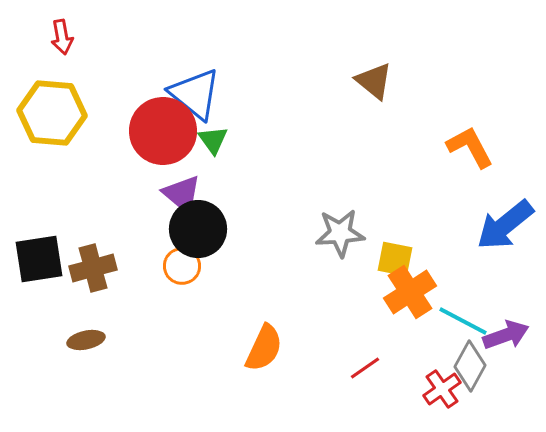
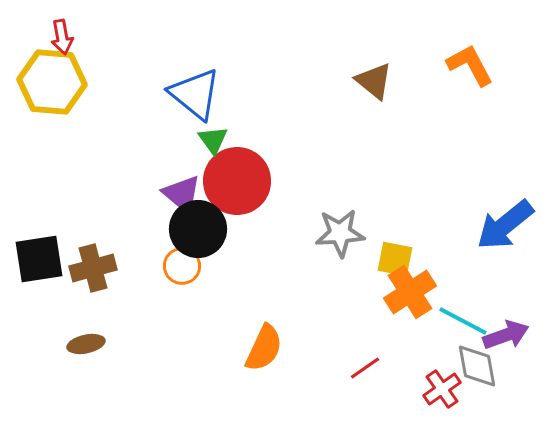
yellow hexagon: moved 31 px up
red circle: moved 74 px right, 50 px down
orange L-shape: moved 82 px up
brown ellipse: moved 4 px down
gray diamond: moved 7 px right; rotated 39 degrees counterclockwise
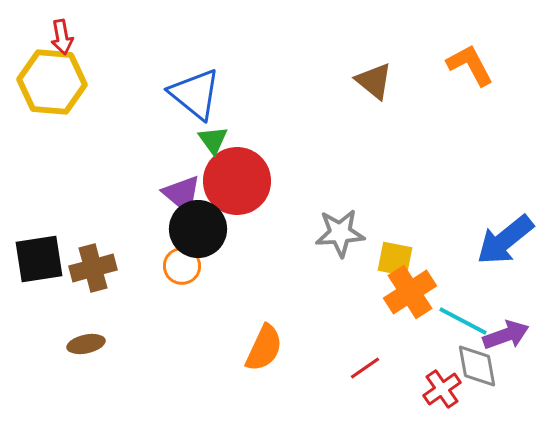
blue arrow: moved 15 px down
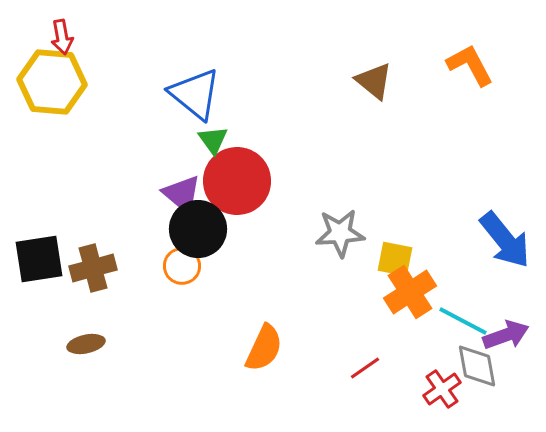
blue arrow: rotated 90 degrees counterclockwise
